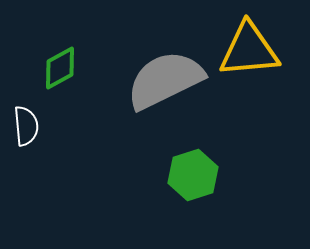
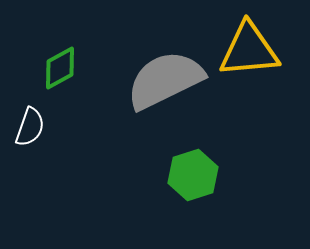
white semicircle: moved 4 px right, 1 px down; rotated 24 degrees clockwise
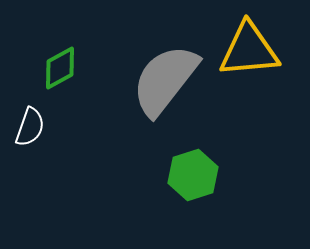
gray semicircle: rotated 26 degrees counterclockwise
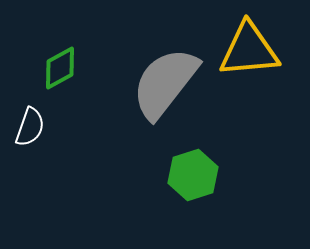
gray semicircle: moved 3 px down
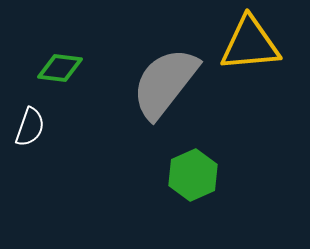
yellow triangle: moved 1 px right, 6 px up
green diamond: rotated 36 degrees clockwise
green hexagon: rotated 6 degrees counterclockwise
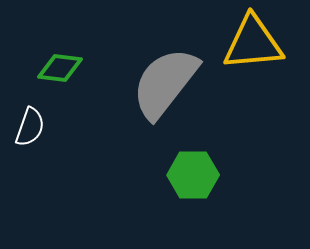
yellow triangle: moved 3 px right, 1 px up
green hexagon: rotated 24 degrees clockwise
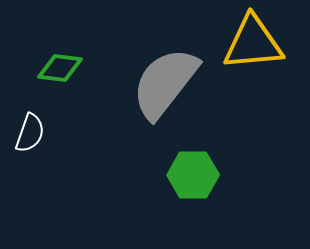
white semicircle: moved 6 px down
